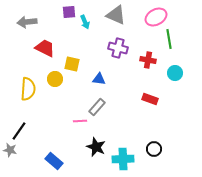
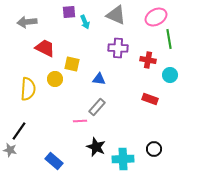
purple cross: rotated 12 degrees counterclockwise
cyan circle: moved 5 px left, 2 px down
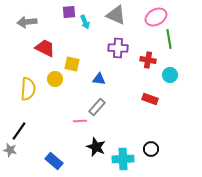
black circle: moved 3 px left
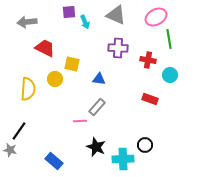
black circle: moved 6 px left, 4 px up
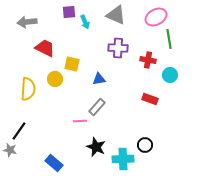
blue triangle: rotated 16 degrees counterclockwise
blue rectangle: moved 2 px down
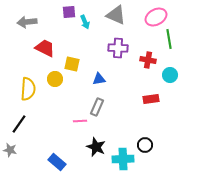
red rectangle: moved 1 px right; rotated 28 degrees counterclockwise
gray rectangle: rotated 18 degrees counterclockwise
black line: moved 7 px up
blue rectangle: moved 3 px right, 1 px up
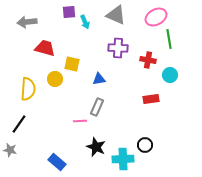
red trapezoid: rotated 10 degrees counterclockwise
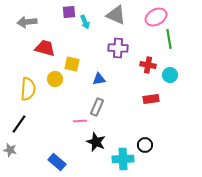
red cross: moved 5 px down
black star: moved 5 px up
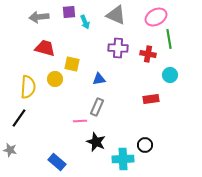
gray arrow: moved 12 px right, 5 px up
red cross: moved 11 px up
yellow semicircle: moved 2 px up
black line: moved 6 px up
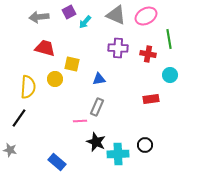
purple square: rotated 24 degrees counterclockwise
pink ellipse: moved 10 px left, 1 px up
cyan arrow: rotated 64 degrees clockwise
cyan cross: moved 5 px left, 5 px up
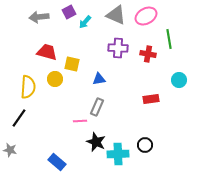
red trapezoid: moved 2 px right, 4 px down
cyan circle: moved 9 px right, 5 px down
